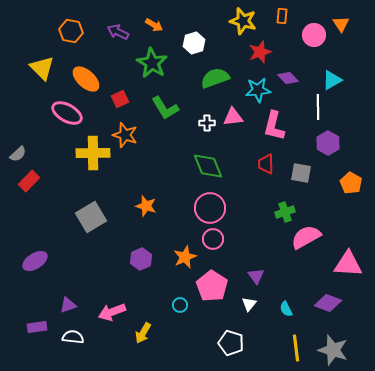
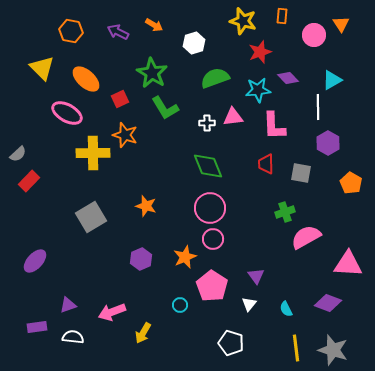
green star at (152, 63): moved 10 px down
pink L-shape at (274, 126): rotated 16 degrees counterclockwise
purple ellipse at (35, 261): rotated 15 degrees counterclockwise
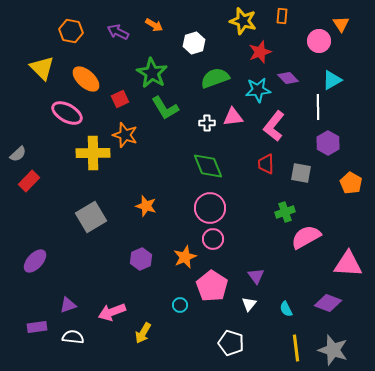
pink circle at (314, 35): moved 5 px right, 6 px down
pink L-shape at (274, 126): rotated 40 degrees clockwise
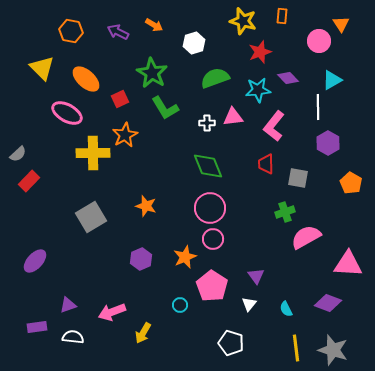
orange star at (125, 135): rotated 25 degrees clockwise
gray square at (301, 173): moved 3 px left, 5 px down
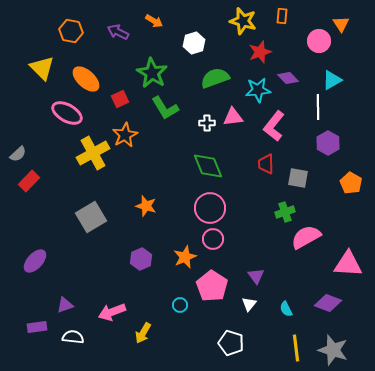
orange arrow at (154, 25): moved 4 px up
yellow cross at (93, 153): rotated 28 degrees counterclockwise
purple triangle at (68, 305): moved 3 px left
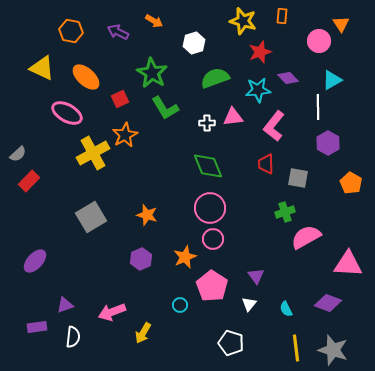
yellow triangle at (42, 68): rotated 20 degrees counterclockwise
orange ellipse at (86, 79): moved 2 px up
orange star at (146, 206): moved 1 px right, 9 px down
white semicircle at (73, 337): rotated 90 degrees clockwise
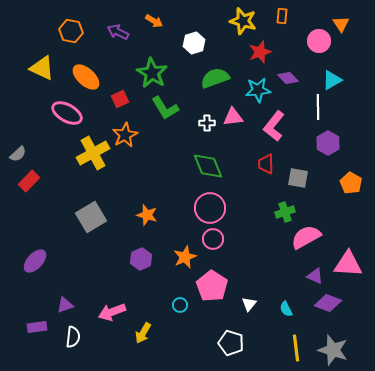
purple triangle at (256, 276): moved 59 px right; rotated 30 degrees counterclockwise
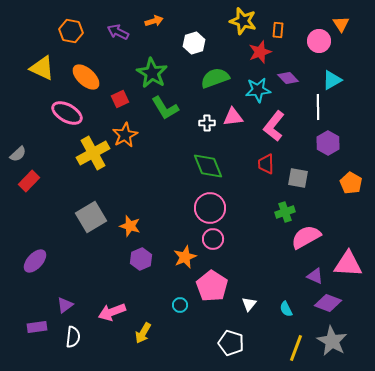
orange rectangle at (282, 16): moved 4 px left, 14 px down
orange arrow at (154, 21): rotated 48 degrees counterclockwise
orange star at (147, 215): moved 17 px left, 11 px down
purple triangle at (65, 305): rotated 18 degrees counterclockwise
yellow line at (296, 348): rotated 28 degrees clockwise
gray star at (333, 350): moved 1 px left, 9 px up; rotated 12 degrees clockwise
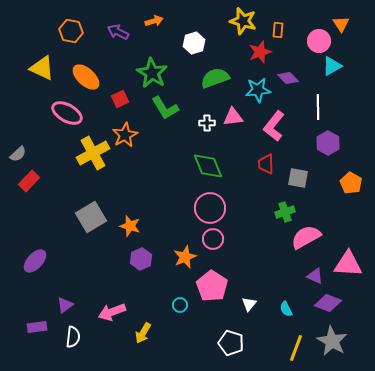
cyan triangle at (332, 80): moved 14 px up
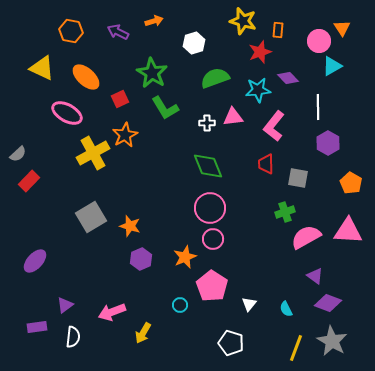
orange triangle at (341, 24): moved 1 px right, 4 px down
pink triangle at (348, 264): moved 33 px up
purple triangle at (315, 276): rotated 12 degrees clockwise
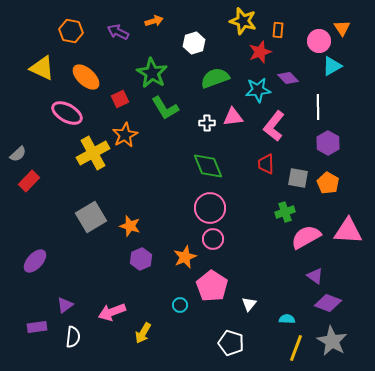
orange pentagon at (351, 183): moved 23 px left
cyan semicircle at (286, 309): moved 1 px right, 10 px down; rotated 119 degrees clockwise
